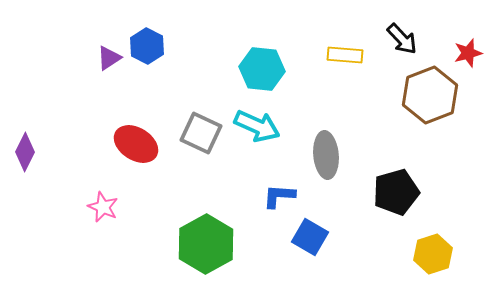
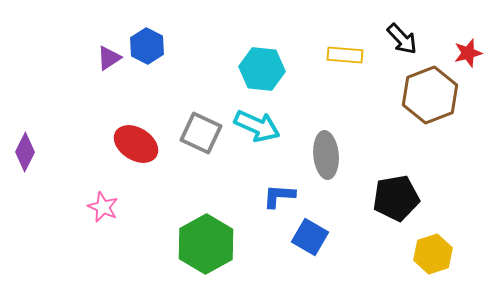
black pentagon: moved 6 px down; rotated 6 degrees clockwise
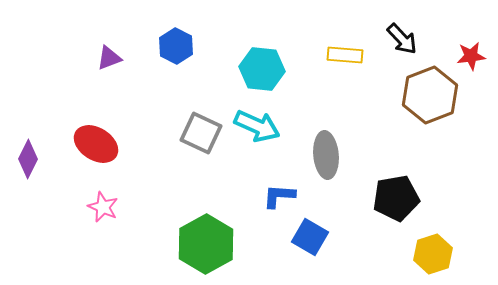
blue hexagon: moved 29 px right
red star: moved 3 px right, 3 px down; rotated 8 degrees clockwise
purple triangle: rotated 12 degrees clockwise
red ellipse: moved 40 px left
purple diamond: moved 3 px right, 7 px down
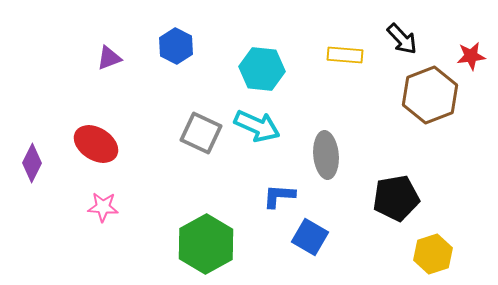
purple diamond: moved 4 px right, 4 px down
pink star: rotated 20 degrees counterclockwise
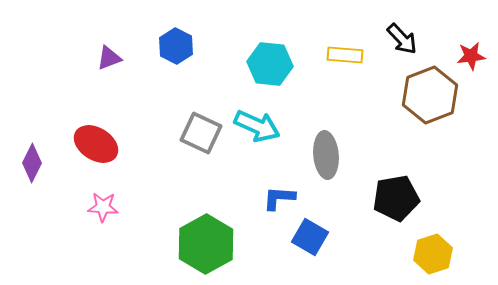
cyan hexagon: moved 8 px right, 5 px up
blue L-shape: moved 2 px down
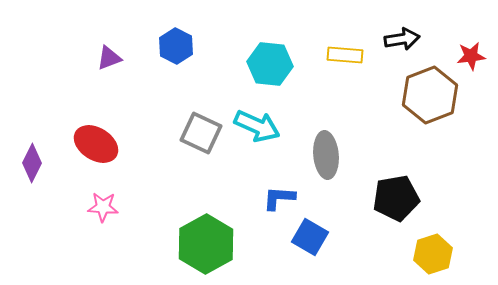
black arrow: rotated 56 degrees counterclockwise
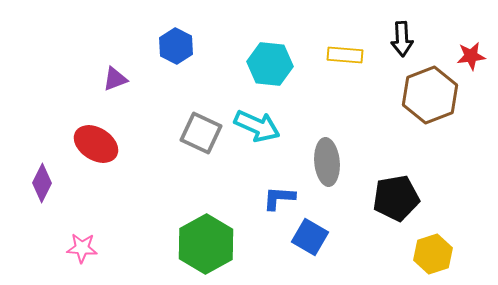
black arrow: rotated 96 degrees clockwise
purple triangle: moved 6 px right, 21 px down
gray ellipse: moved 1 px right, 7 px down
purple diamond: moved 10 px right, 20 px down
pink star: moved 21 px left, 41 px down
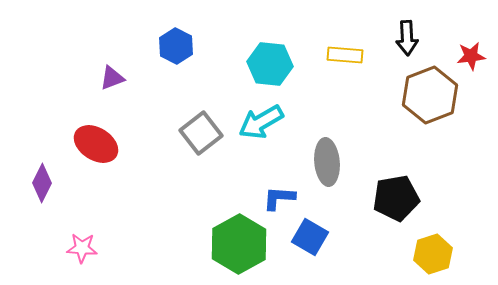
black arrow: moved 5 px right, 1 px up
purple triangle: moved 3 px left, 1 px up
cyan arrow: moved 4 px right, 4 px up; rotated 126 degrees clockwise
gray square: rotated 27 degrees clockwise
green hexagon: moved 33 px right
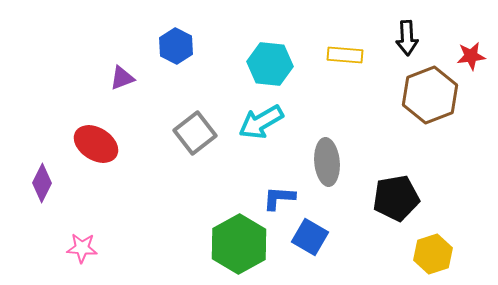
purple triangle: moved 10 px right
gray square: moved 6 px left
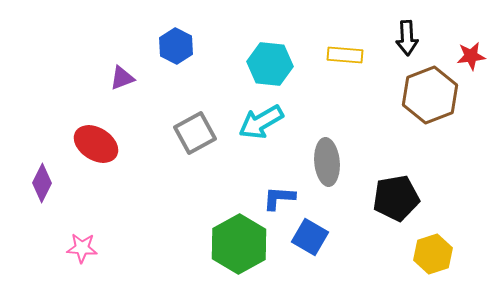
gray square: rotated 9 degrees clockwise
